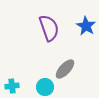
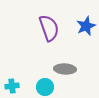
blue star: rotated 18 degrees clockwise
gray ellipse: rotated 50 degrees clockwise
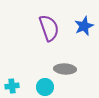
blue star: moved 2 px left
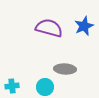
purple semicircle: rotated 56 degrees counterclockwise
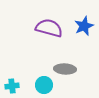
cyan circle: moved 1 px left, 2 px up
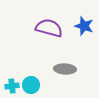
blue star: rotated 30 degrees counterclockwise
cyan circle: moved 13 px left
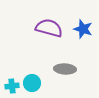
blue star: moved 1 px left, 3 px down
cyan circle: moved 1 px right, 2 px up
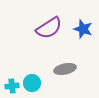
purple semicircle: rotated 132 degrees clockwise
gray ellipse: rotated 15 degrees counterclockwise
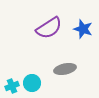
cyan cross: rotated 16 degrees counterclockwise
